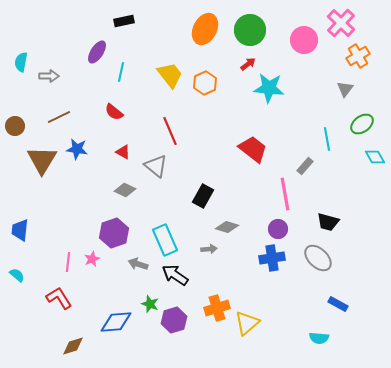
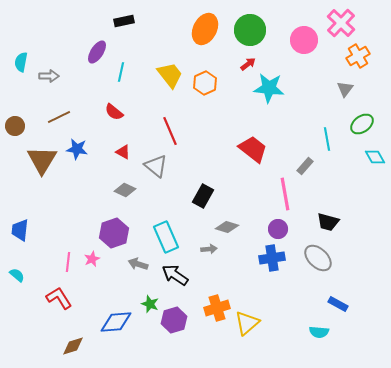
cyan rectangle at (165, 240): moved 1 px right, 3 px up
cyan semicircle at (319, 338): moved 6 px up
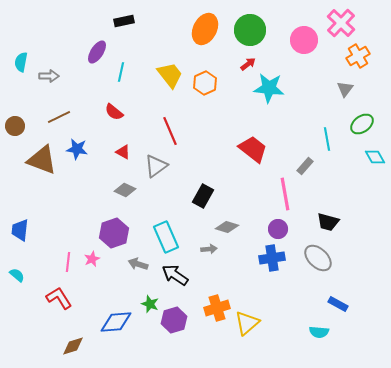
brown triangle at (42, 160): rotated 40 degrees counterclockwise
gray triangle at (156, 166): rotated 45 degrees clockwise
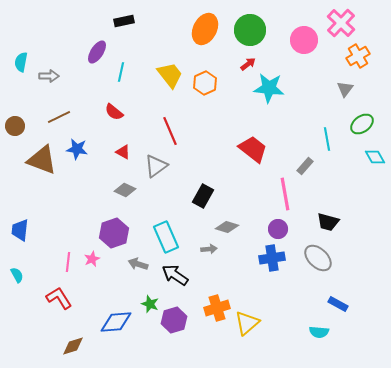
cyan semicircle at (17, 275): rotated 21 degrees clockwise
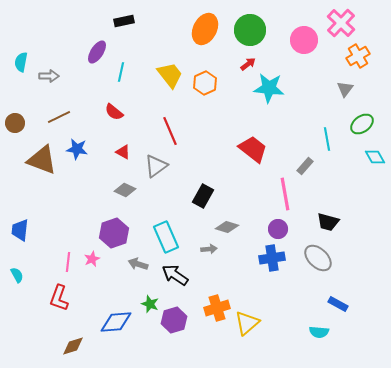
brown circle at (15, 126): moved 3 px up
red L-shape at (59, 298): rotated 128 degrees counterclockwise
